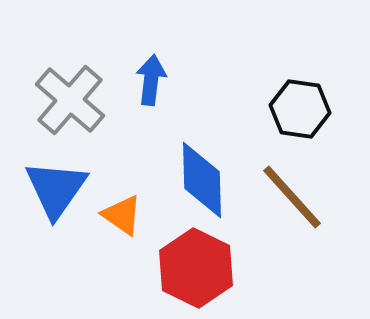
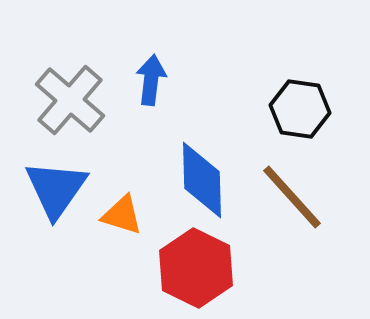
orange triangle: rotated 18 degrees counterclockwise
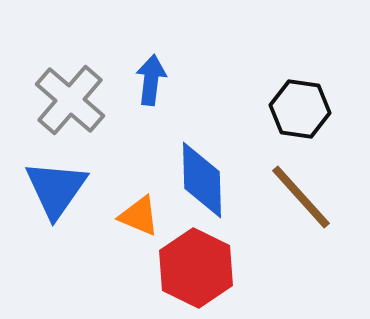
brown line: moved 9 px right
orange triangle: moved 17 px right, 1 px down; rotated 6 degrees clockwise
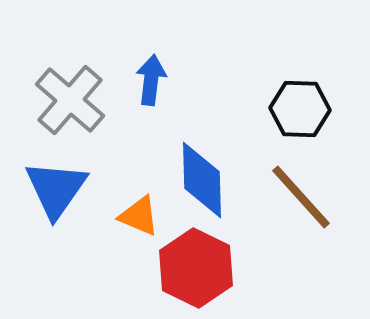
black hexagon: rotated 6 degrees counterclockwise
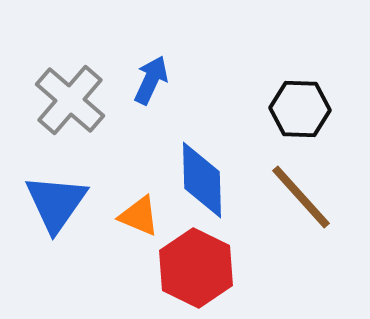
blue arrow: rotated 18 degrees clockwise
blue triangle: moved 14 px down
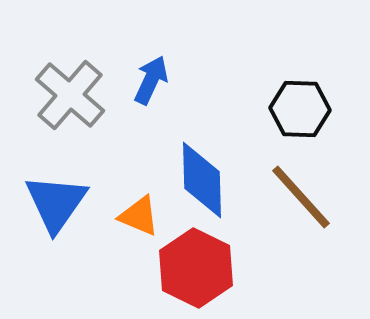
gray cross: moved 5 px up
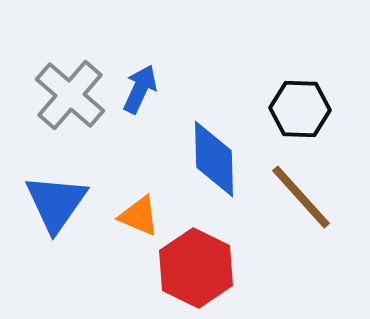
blue arrow: moved 11 px left, 9 px down
blue diamond: moved 12 px right, 21 px up
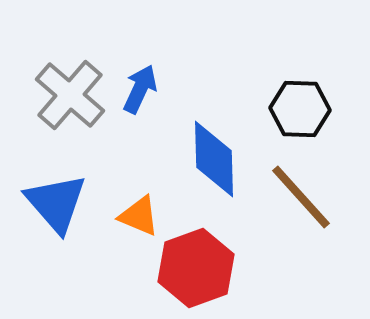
blue triangle: rotated 16 degrees counterclockwise
red hexagon: rotated 14 degrees clockwise
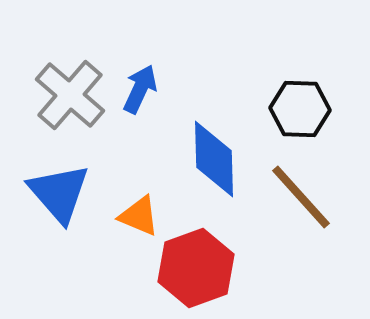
blue triangle: moved 3 px right, 10 px up
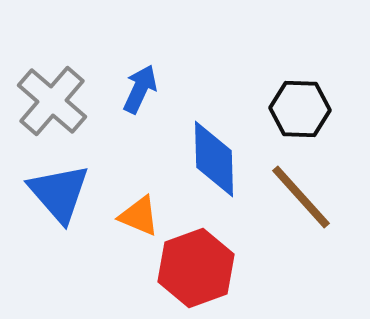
gray cross: moved 18 px left, 6 px down
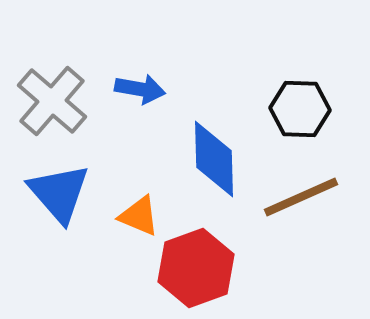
blue arrow: rotated 75 degrees clockwise
brown line: rotated 72 degrees counterclockwise
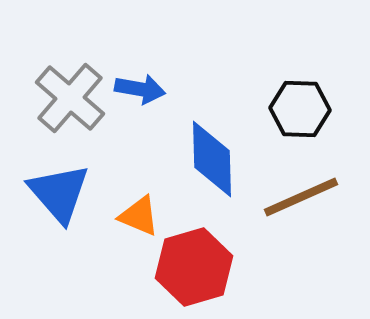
gray cross: moved 18 px right, 3 px up
blue diamond: moved 2 px left
red hexagon: moved 2 px left, 1 px up; rotated 4 degrees clockwise
